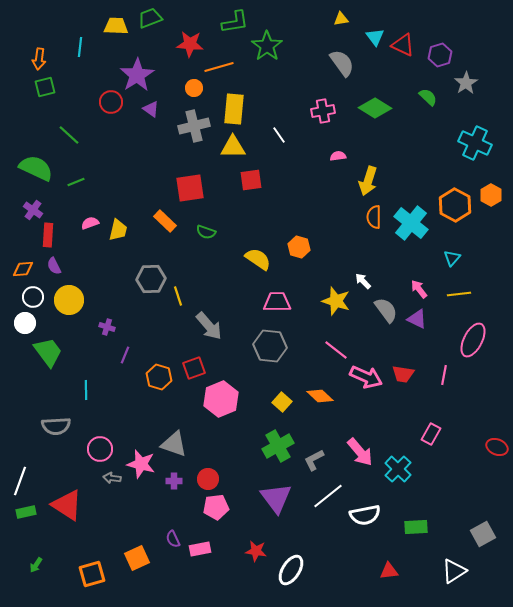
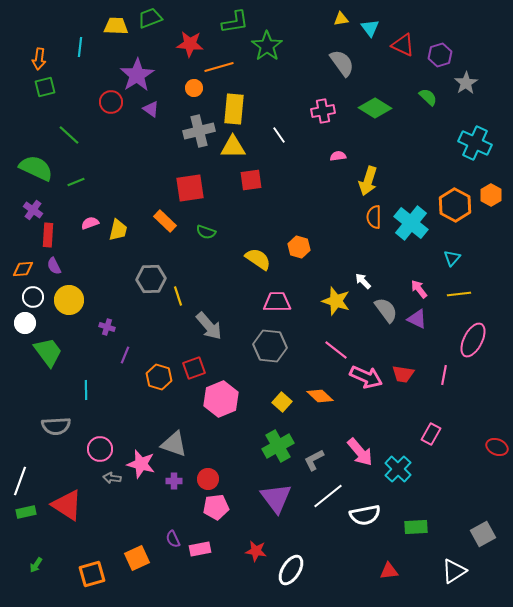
cyan triangle at (375, 37): moved 5 px left, 9 px up
gray cross at (194, 126): moved 5 px right, 5 px down
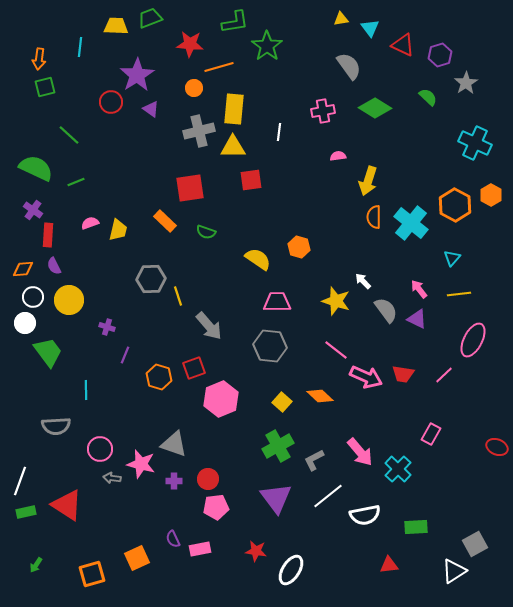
gray semicircle at (342, 63): moved 7 px right, 3 px down
white line at (279, 135): moved 3 px up; rotated 42 degrees clockwise
pink line at (444, 375): rotated 36 degrees clockwise
gray square at (483, 534): moved 8 px left, 10 px down
red triangle at (389, 571): moved 6 px up
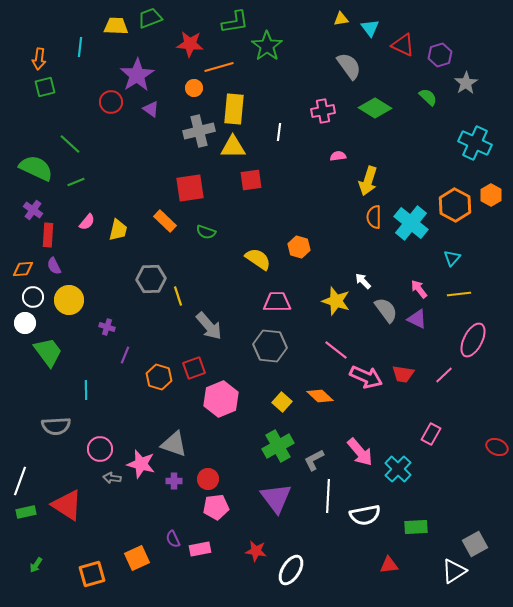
green line at (69, 135): moved 1 px right, 9 px down
pink semicircle at (90, 223): moved 3 px left, 1 px up; rotated 150 degrees clockwise
white line at (328, 496): rotated 48 degrees counterclockwise
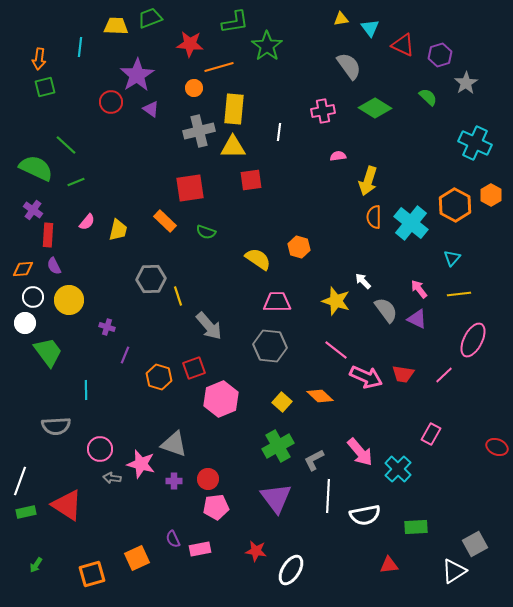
green line at (70, 144): moved 4 px left, 1 px down
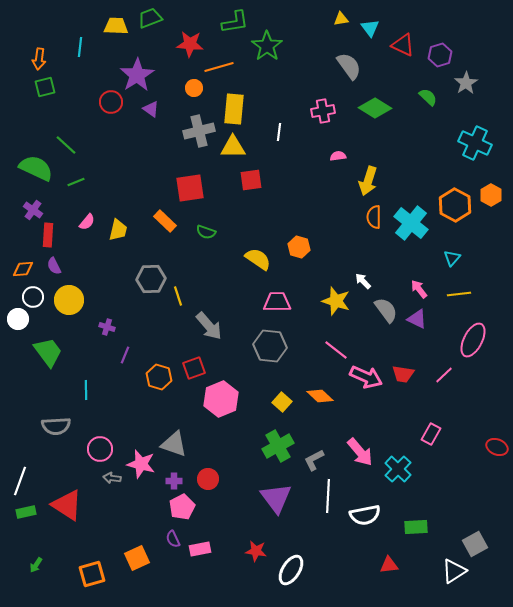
white circle at (25, 323): moved 7 px left, 4 px up
pink pentagon at (216, 507): moved 34 px left; rotated 20 degrees counterclockwise
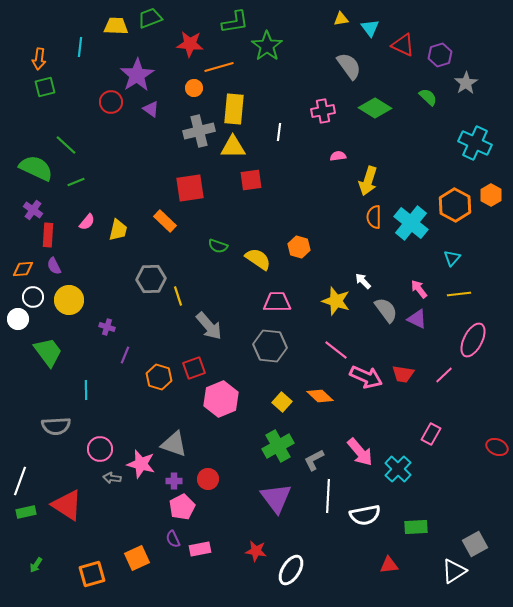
green semicircle at (206, 232): moved 12 px right, 14 px down
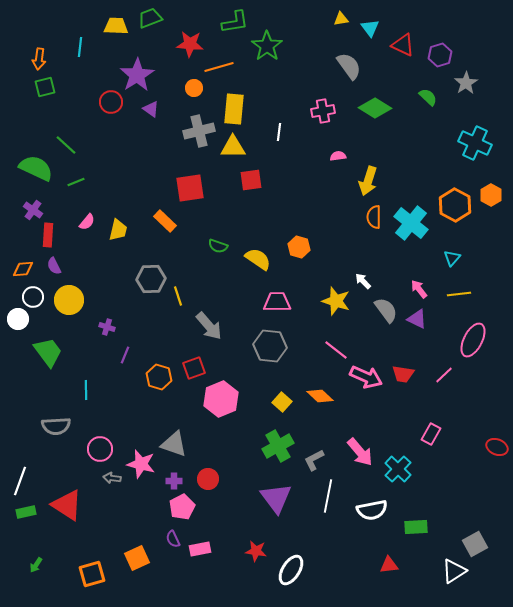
white line at (328, 496): rotated 8 degrees clockwise
white semicircle at (365, 515): moved 7 px right, 5 px up
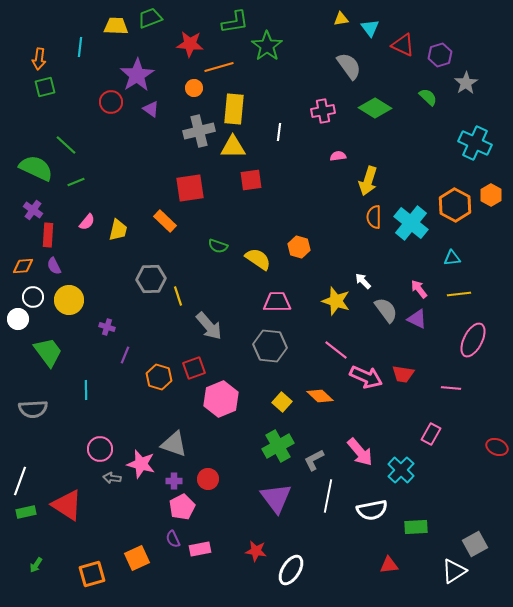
cyan triangle at (452, 258): rotated 42 degrees clockwise
orange diamond at (23, 269): moved 3 px up
pink line at (444, 375): moved 7 px right, 13 px down; rotated 48 degrees clockwise
gray semicircle at (56, 426): moved 23 px left, 17 px up
cyan cross at (398, 469): moved 3 px right, 1 px down
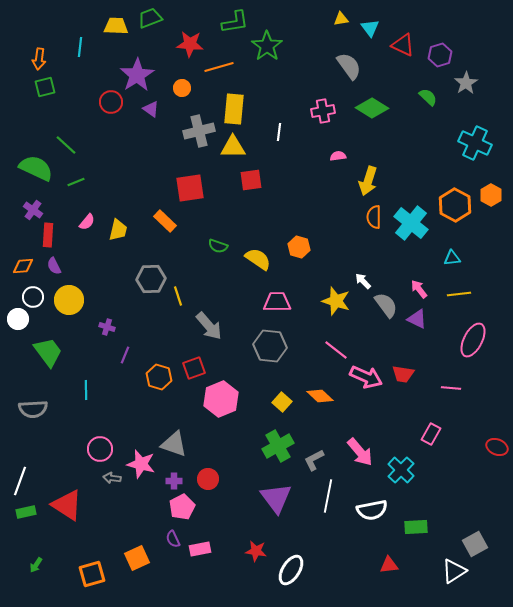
orange circle at (194, 88): moved 12 px left
green diamond at (375, 108): moved 3 px left
gray semicircle at (386, 310): moved 5 px up
